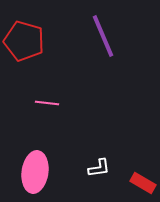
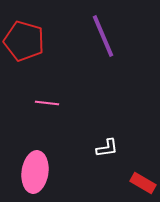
white L-shape: moved 8 px right, 20 px up
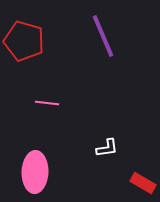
pink ellipse: rotated 6 degrees counterclockwise
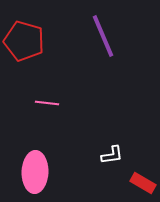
white L-shape: moved 5 px right, 7 px down
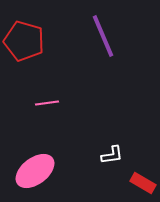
pink line: rotated 15 degrees counterclockwise
pink ellipse: moved 1 px up; rotated 51 degrees clockwise
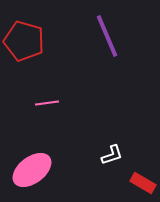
purple line: moved 4 px right
white L-shape: rotated 10 degrees counterclockwise
pink ellipse: moved 3 px left, 1 px up
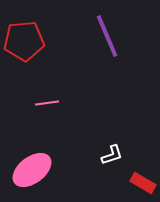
red pentagon: rotated 21 degrees counterclockwise
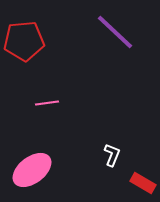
purple line: moved 8 px right, 4 px up; rotated 24 degrees counterclockwise
white L-shape: rotated 50 degrees counterclockwise
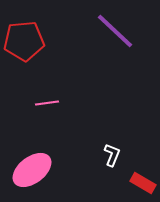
purple line: moved 1 px up
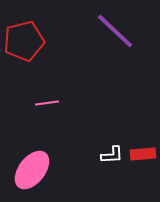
red pentagon: rotated 9 degrees counterclockwise
white L-shape: rotated 65 degrees clockwise
pink ellipse: rotated 15 degrees counterclockwise
red rectangle: moved 29 px up; rotated 35 degrees counterclockwise
